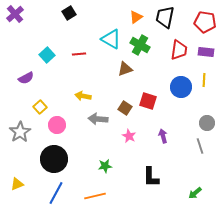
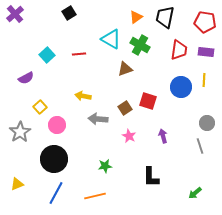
brown square: rotated 24 degrees clockwise
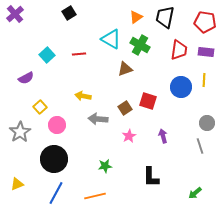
pink star: rotated 16 degrees clockwise
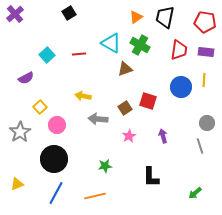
cyan triangle: moved 4 px down
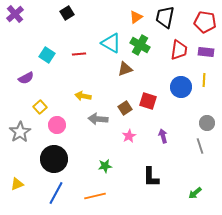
black square: moved 2 px left
cyan square: rotated 14 degrees counterclockwise
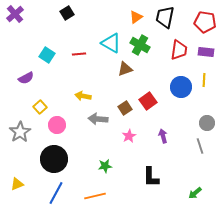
red square: rotated 36 degrees clockwise
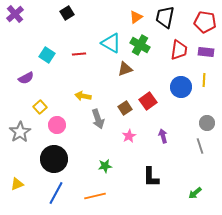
gray arrow: rotated 114 degrees counterclockwise
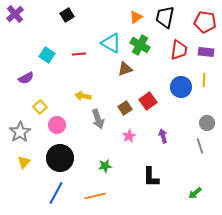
black square: moved 2 px down
black circle: moved 6 px right, 1 px up
yellow triangle: moved 7 px right, 22 px up; rotated 24 degrees counterclockwise
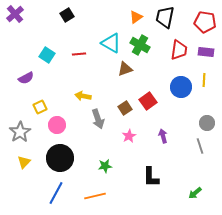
yellow square: rotated 16 degrees clockwise
